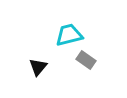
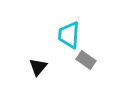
cyan trapezoid: rotated 72 degrees counterclockwise
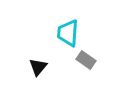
cyan trapezoid: moved 1 px left, 2 px up
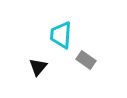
cyan trapezoid: moved 7 px left, 2 px down
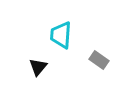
gray rectangle: moved 13 px right
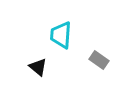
black triangle: rotated 30 degrees counterclockwise
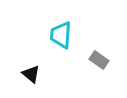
black triangle: moved 7 px left, 7 px down
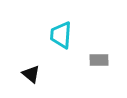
gray rectangle: rotated 36 degrees counterclockwise
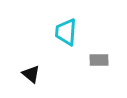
cyan trapezoid: moved 5 px right, 3 px up
